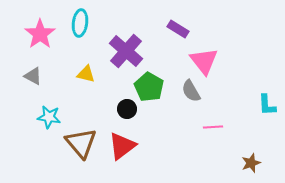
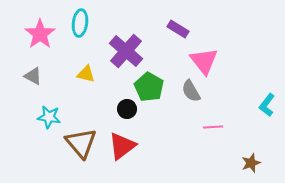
cyan L-shape: rotated 40 degrees clockwise
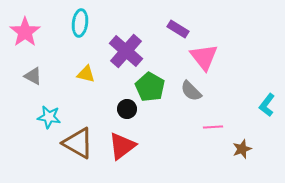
pink star: moved 15 px left, 2 px up
pink triangle: moved 4 px up
green pentagon: moved 1 px right
gray semicircle: rotated 15 degrees counterclockwise
brown triangle: moved 3 px left; rotated 20 degrees counterclockwise
brown star: moved 9 px left, 14 px up
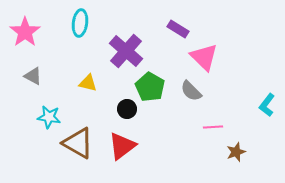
pink triangle: rotated 8 degrees counterclockwise
yellow triangle: moved 2 px right, 9 px down
brown star: moved 6 px left, 3 px down
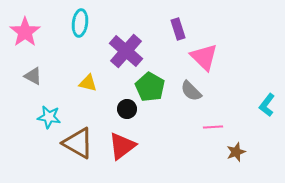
purple rectangle: rotated 40 degrees clockwise
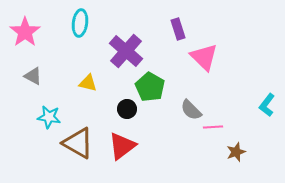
gray semicircle: moved 19 px down
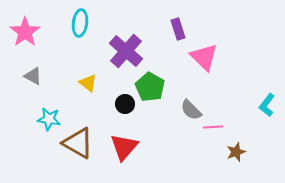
yellow triangle: rotated 24 degrees clockwise
black circle: moved 2 px left, 5 px up
cyan star: moved 2 px down
red triangle: moved 2 px right, 1 px down; rotated 12 degrees counterclockwise
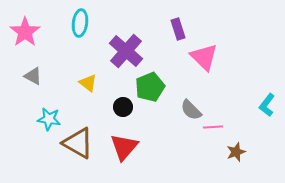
green pentagon: rotated 20 degrees clockwise
black circle: moved 2 px left, 3 px down
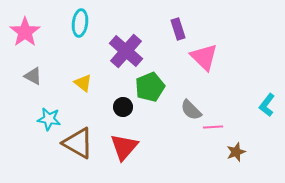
yellow triangle: moved 5 px left
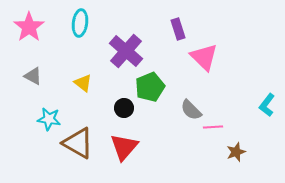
pink star: moved 4 px right, 5 px up
black circle: moved 1 px right, 1 px down
